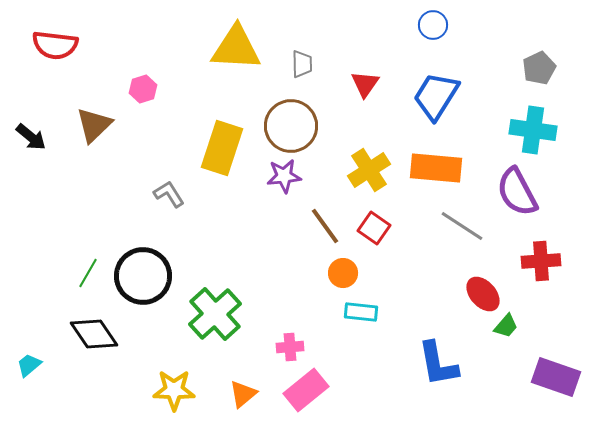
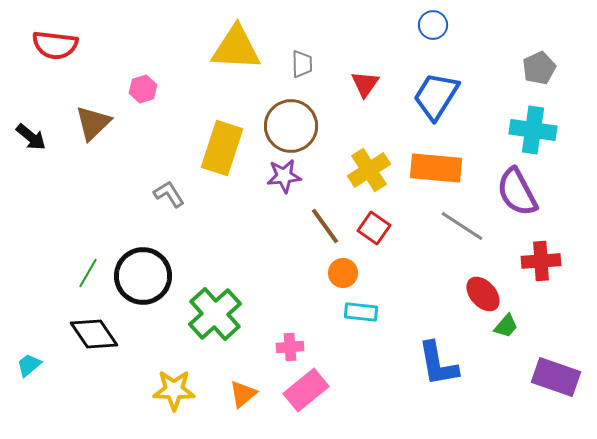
brown triangle: moved 1 px left, 2 px up
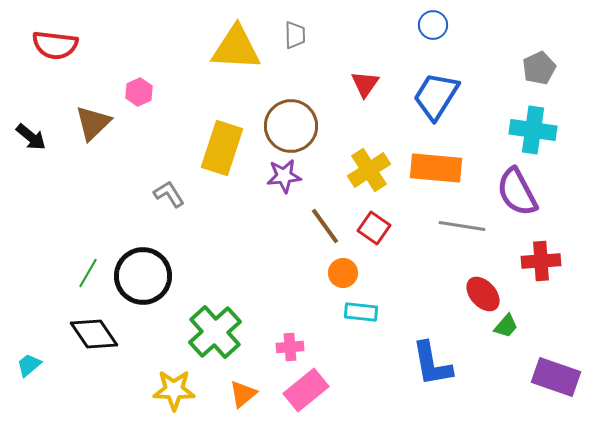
gray trapezoid: moved 7 px left, 29 px up
pink hexagon: moved 4 px left, 3 px down; rotated 8 degrees counterclockwise
gray line: rotated 24 degrees counterclockwise
green cross: moved 18 px down
blue L-shape: moved 6 px left
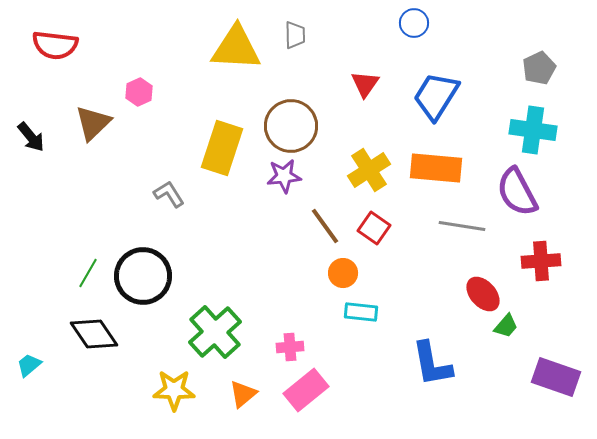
blue circle: moved 19 px left, 2 px up
black arrow: rotated 12 degrees clockwise
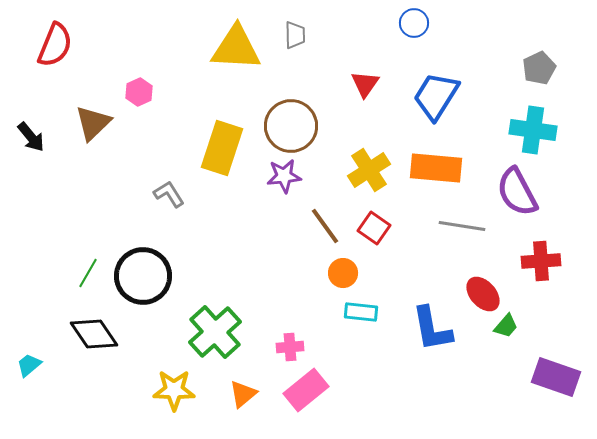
red semicircle: rotated 75 degrees counterclockwise
blue L-shape: moved 35 px up
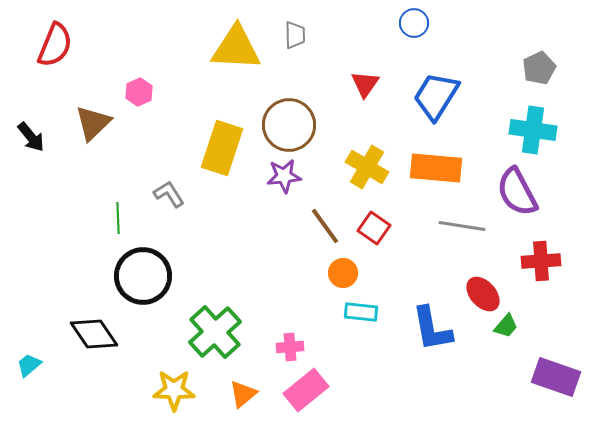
brown circle: moved 2 px left, 1 px up
yellow cross: moved 2 px left, 3 px up; rotated 27 degrees counterclockwise
green line: moved 30 px right, 55 px up; rotated 32 degrees counterclockwise
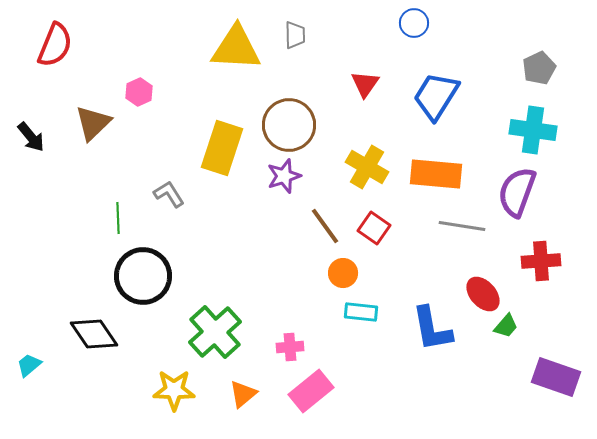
orange rectangle: moved 6 px down
purple star: rotated 12 degrees counterclockwise
purple semicircle: rotated 48 degrees clockwise
pink rectangle: moved 5 px right, 1 px down
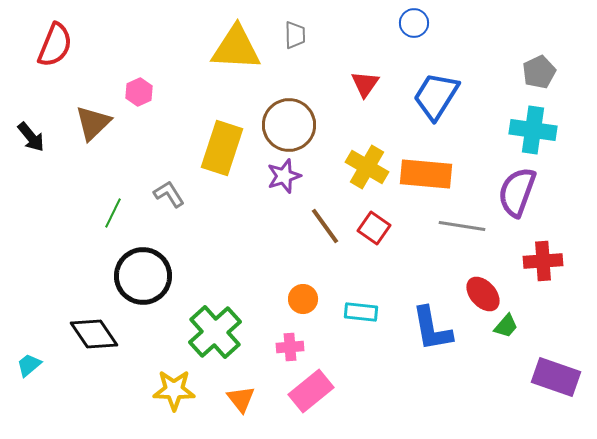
gray pentagon: moved 4 px down
orange rectangle: moved 10 px left
green line: moved 5 px left, 5 px up; rotated 28 degrees clockwise
red cross: moved 2 px right
orange circle: moved 40 px left, 26 px down
orange triangle: moved 2 px left, 5 px down; rotated 28 degrees counterclockwise
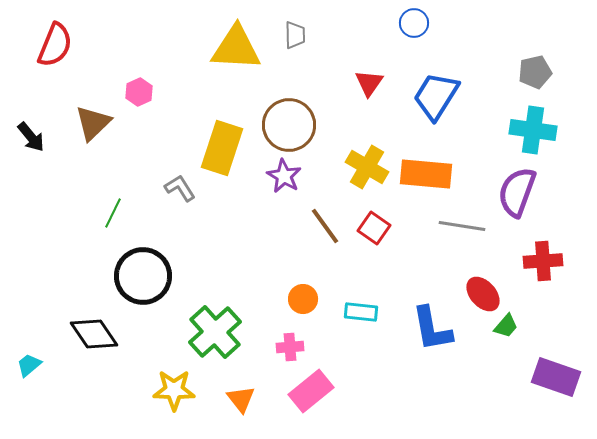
gray pentagon: moved 4 px left; rotated 12 degrees clockwise
red triangle: moved 4 px right, 1 px up
purple star: rotated 24 degrees counterclockwise
gray L-shape: moved 11 px right, 6 px up
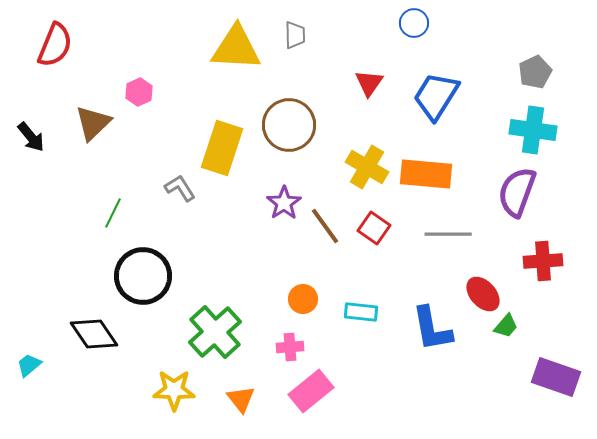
gray pentagon: rotated 12 degrees counterclockwise
purple star: moved 27 px down; rotated 8 degrees clockwise
gray line: moved 14 px left, 8 px down; rotated 9 degrees counterclockwise
